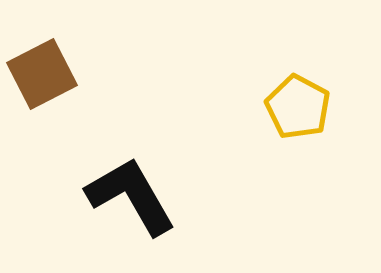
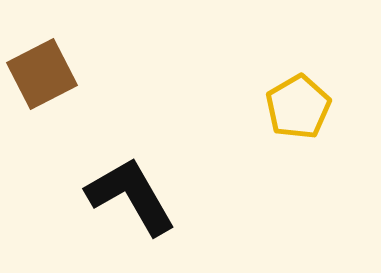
yellow pentagon: rotated 14 degrees clockwise
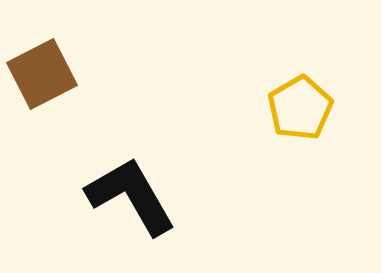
yellow pentagon: moved 2 px right, 1 px down
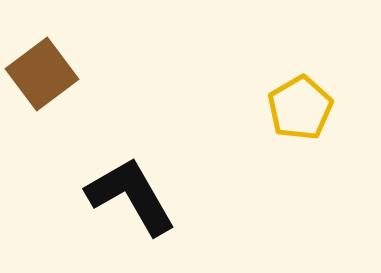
brown square: rotated 10 degrees counterclockwise
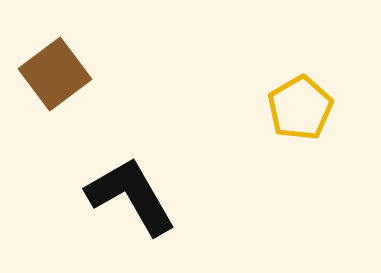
brown square: moved 13 px right
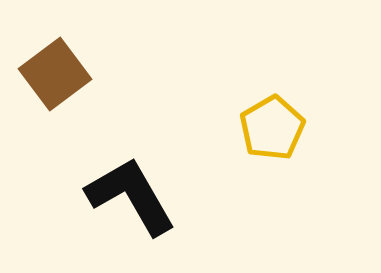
yellow pentagon: moved 28 px left, 20 px down
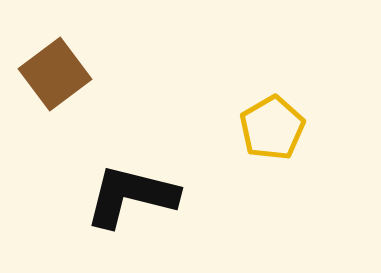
black L-shape: rotated 46 degrees counterclockwise
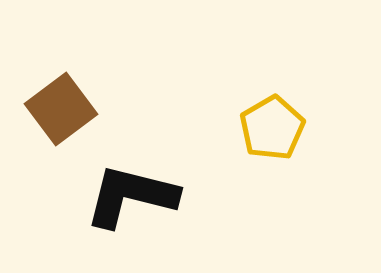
brown square: moved 6 px right, 35 px down
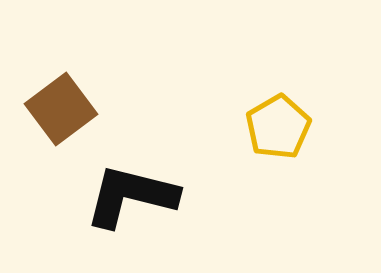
yellow pentagon: moved 6 px right, 1 px up
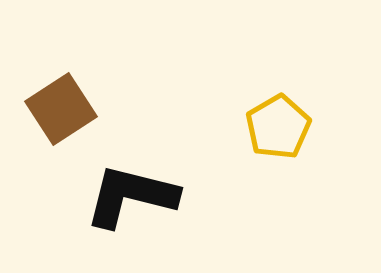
brown square: rotated 4 degrees clockwise
